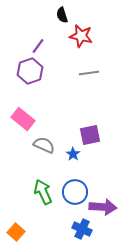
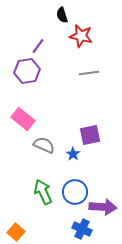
purple hexagon: moved 3 px left; rotated 10 degrees clockwise
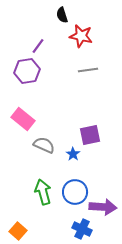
gray line: moved 1 px left, 3 px up
green arrow: rotated 10 degrees clockwise
orange square: moved 2 px right, 1 px up
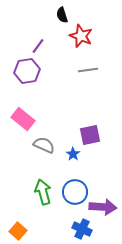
red star: rotated 10 degrees clockwise
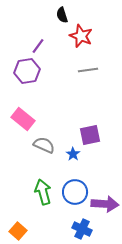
purple arrow: moved 2 px right, 3 px up
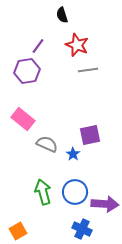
red star: moved 4 px left, 9 px down
gray semicircle: moved 3 px right, 1 px up
orange square: rotated 18 degrees clockwise
